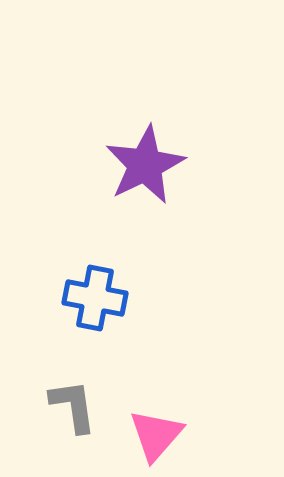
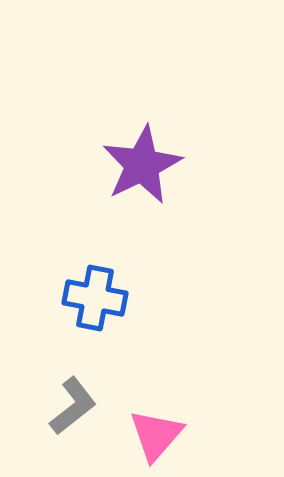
purple star: moved 3 px left
gray L-shape: rotated 60 degrees clockwise
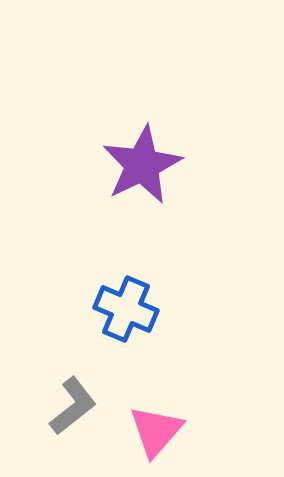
blue cross: moved 31 px right, 11 px down; rotated 12 degrees clockwise
pink triangle: moved 4 px up
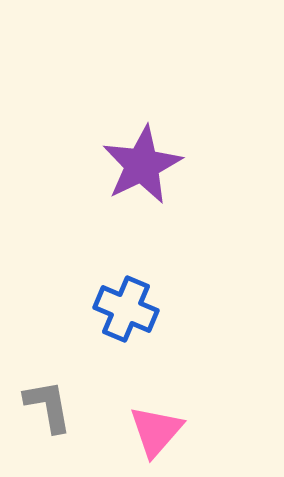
gray L-shape: moved 25 px left; rotated 62 degrees counterclockwise
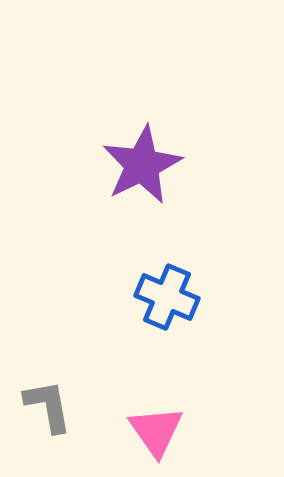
blue cross: moved 41 px right, 12 px up
pink triangle: rotated 16 degrees counterclockwise
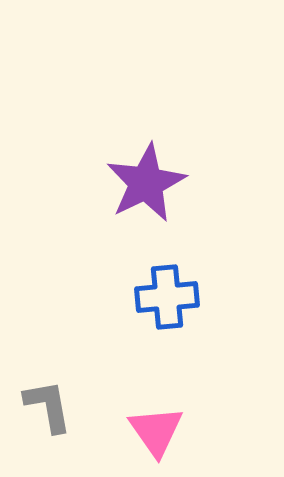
purple star: moved 4 px right, 18 px down
blue cross: rotated 28 degrees counterclockwise
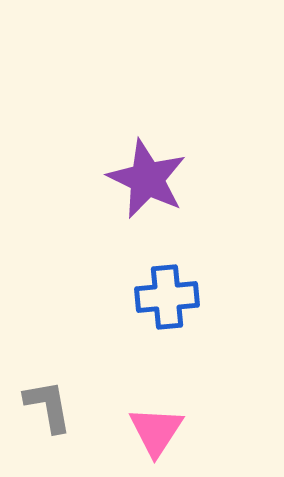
purple star: moved 1 px right, 4 px up; rotated 20 degrees counterclockwise
pink triangle: rotated 8 degrees clockwise
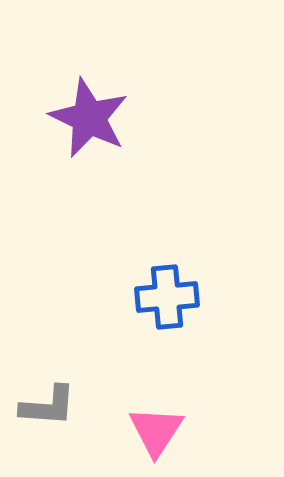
purple star: moved 58 px left, 61 px up
gray L-shape: rotated 104 degrees clockwise
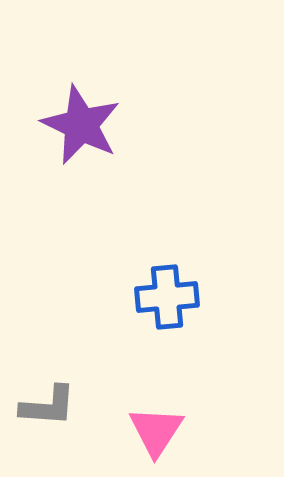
purple star: moved 8 px left, 7 px down
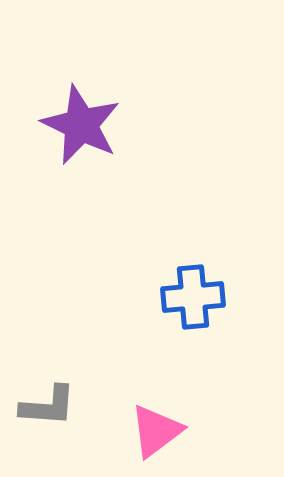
blue cross: moved 26 px right
pink triangle: rotated 20 degrees clockwise
